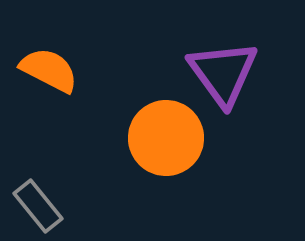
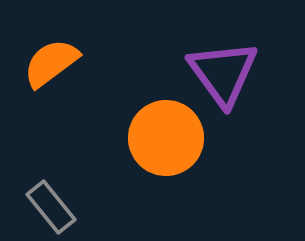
orange semicircle: moved 2 px right, 7 px up; rotated 64 degrees counterclockwise
gray rectangle: moved 13 px right, 1 px down
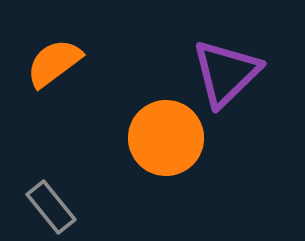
orange semicircle: moved 3 px right
purple triangle: moved 3 px right; rotated 22 degrees clockwise
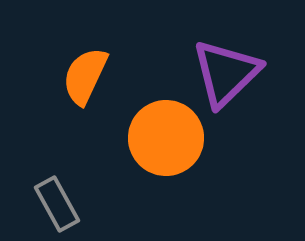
orange semicircle: moved 31 px right, 13 px down; rotated 28 degrees counterclockwise
gray rectangle: moved 6 px right, 3 px up; rotated 10 degrees clockwise
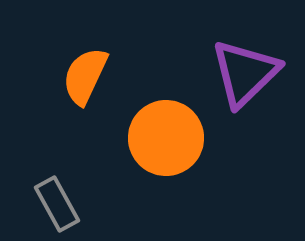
purple triangle: moved 19 px right
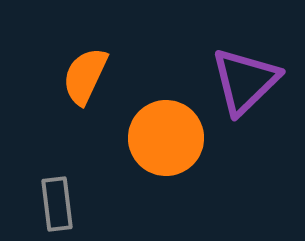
purple triangle: moved 8 px down
gray rectangle: rotated 22 degrees clockwise
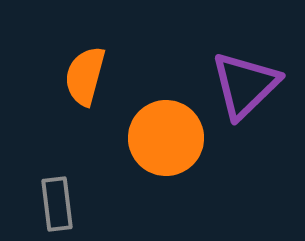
orange semicircle: rotated 10 degrees counterclockwise
purple triangle: moved 4 px down
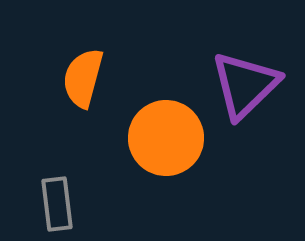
orange semicircle: moved 2 px left, 2 px down
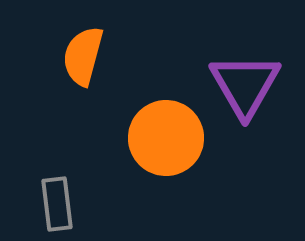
orange semicircle: moved 22 px up
purple triangle: rotated 16 degrees counterclockwise
